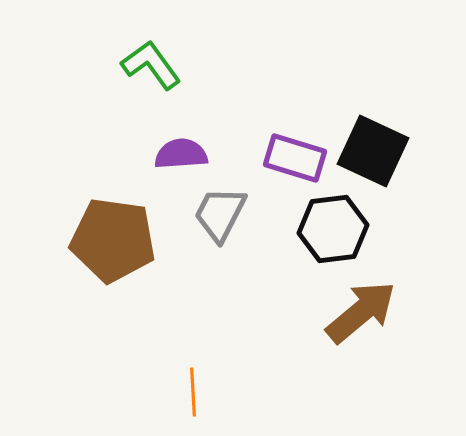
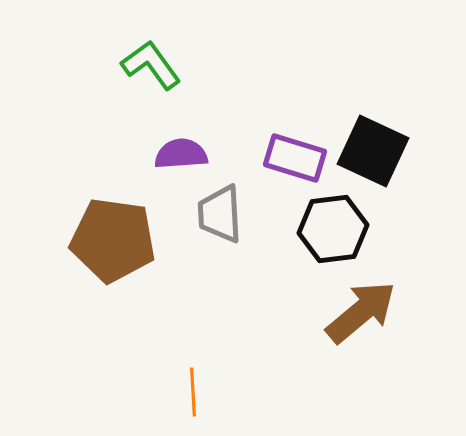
gray trapezoid: rotated 30 degrees counterclockwise
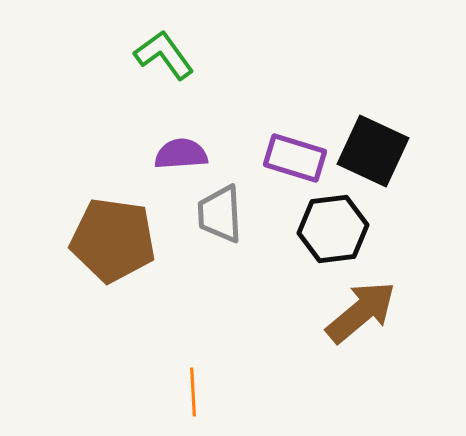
green L-shape: moved 13 px right, 10 px up
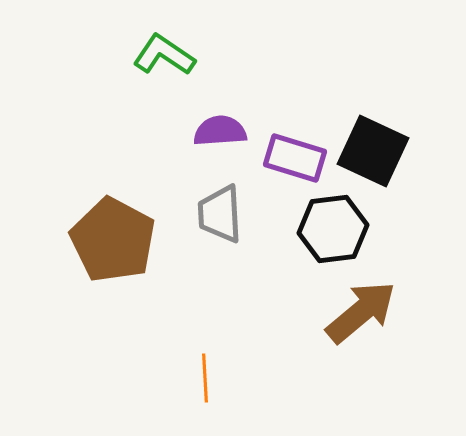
green L-shape: rotated 20 degrees counterclockwise
purple semicircle: moved 39 px right, 23 px up
brown pentagon: rotated 20 degrees clockwise
orange line: moved 12 px right, 14 px up
